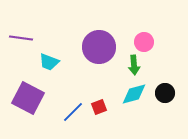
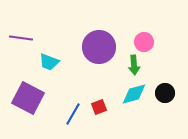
blue line: moved 2 px down; rotated 15 degrees counterclockwise
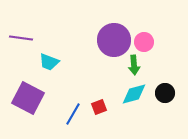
purple circle: moved 15 px right, 7 px up
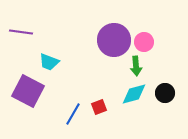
purple line: moved 6 px up
green arrow: moved 2 px right, 1 px down
purple square: moved 7 px up
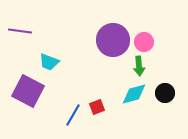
purple line: moved 1 px left, 1 px up
purple circle: moved 1 px left
green arrow: moved 3 px right
red square: moved 2 px left
blue line: moved 1 px down
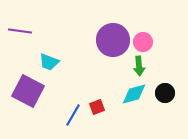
pink circle: moved 1 px left
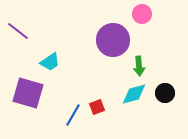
purple line: moved 2 px left; rotated 30 degrees clockwise
pink circle: moved 1 px left, 28 px up
cyan trapezoid: moved 1 px right; rotated 55 degrees counterclockwise
purple square: moved 2 px down; rotated 12 degrees counterclockwise
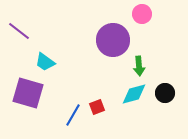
purple line: moved 1 px right
cyan trapezoid: moved 5 px left; rotated 70 degrees clockwise
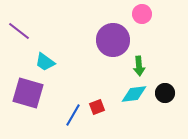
cyan diamond: rotated 8 degrees clockwise
